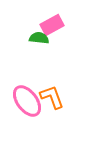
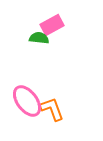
orange L-shape: moved 12 px down
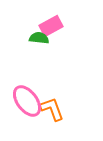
pink rectangle: moved 1 px left, 1 px down
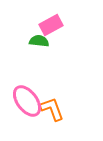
pink rectangle: moved 1 px up
green semicircle: moved 3 px down
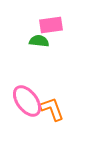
pink rectangle: rotated 20 degrees clockwise
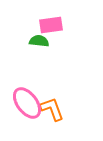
pink ellipse: moved 2 px down
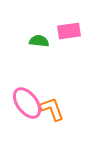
pink rectangle: moved 18 px right, 6 px down
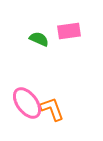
green semicircle: moved 2 px up; rotated 18 degrees clockwise
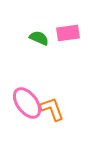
pink rectangle: moved 1 px left, 2 px down
green semicircle: moved 1 px up
